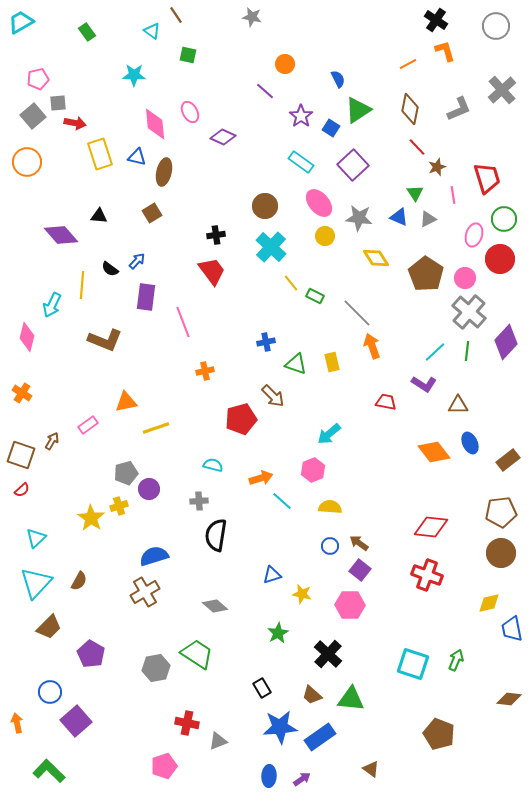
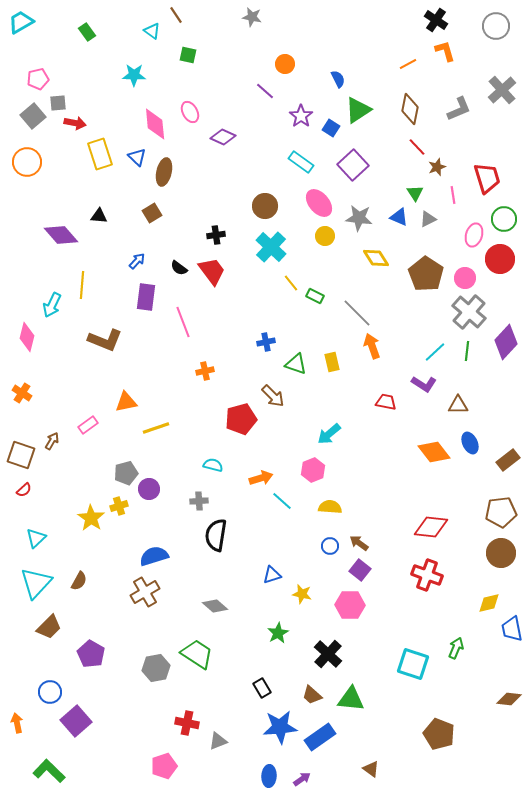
blue triangle at (137, 157): rotated 30 degrees clockwise
black semicircle at (110, 269): moved 69 px right, 1 px up
red semicircle at (22, 490): moved 2 px right
green arrow at (456, 660): moved 12 px up
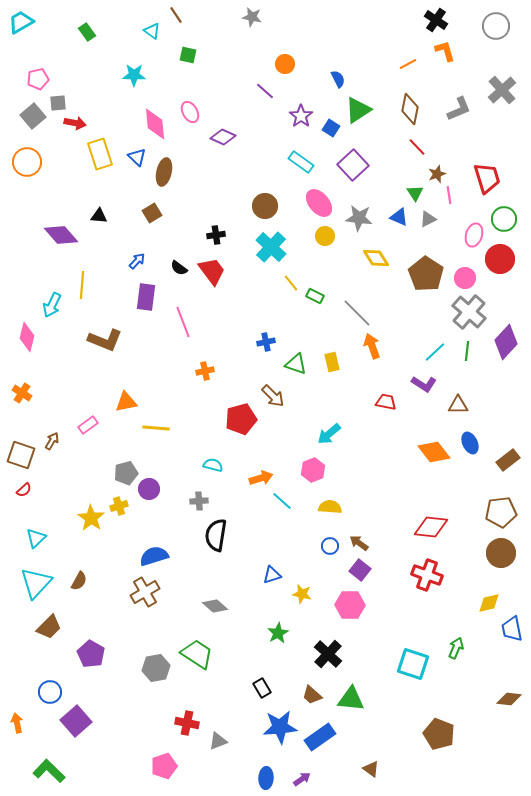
brown star at (437, 167): moved 7 px down
pink line at (453, 195): moved 4 px left
yellow line at (156, 428): rotated 24 degrees clockwise
blue ellipse at (269, 776): moved 3 px left, 2 px down
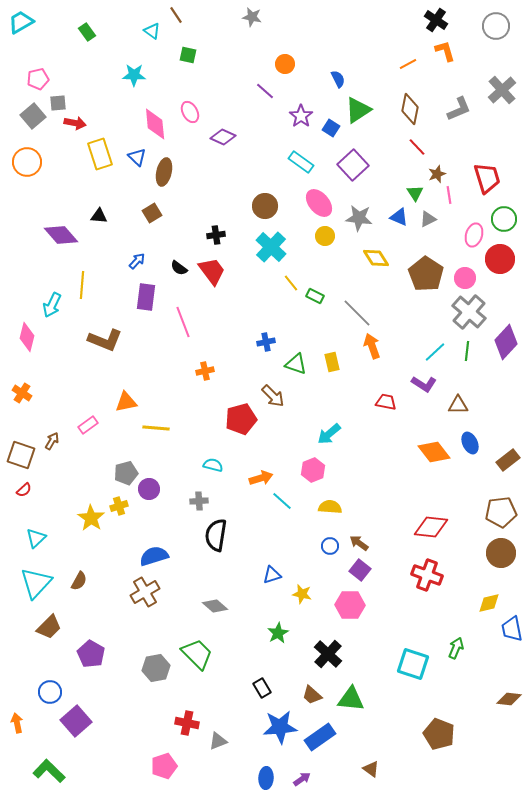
green trapezoid at (197, 654): rotated 12 degrees clockwise
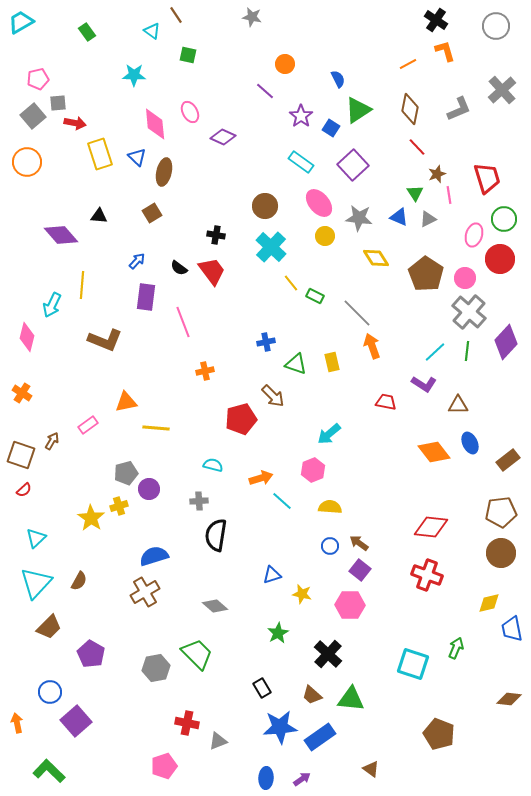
black cross at (216, 235): rotated 18 degrees clockwise
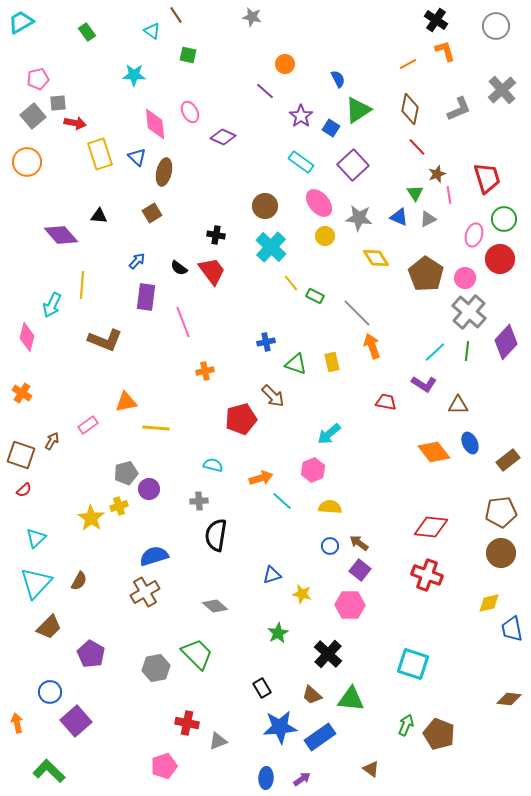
green arrow at (456, 648): moved 50 px left, 77 px down
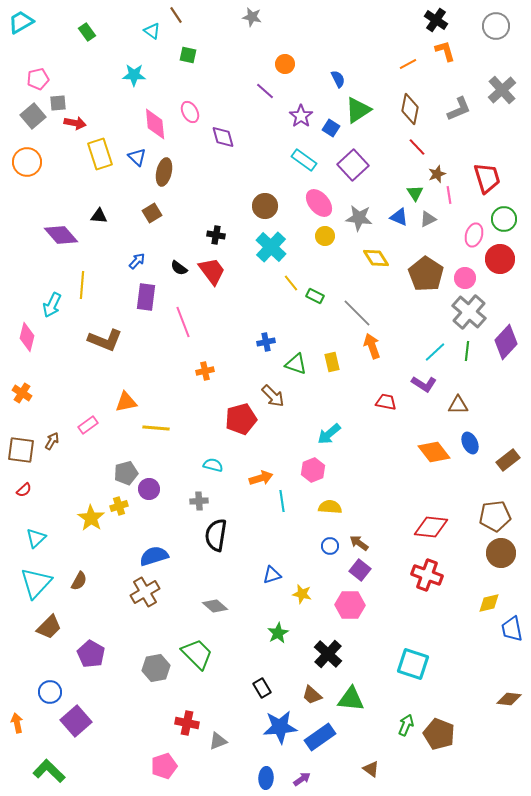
purple diamond at (223, 137): rotated 50 degrees clockwise
cyan rectangle at (301, 162): moved 3 px right, 2 px up
brown square at (21, 455): moved 5 px up; rotated 12 degrees counterclockwise
cyan line at (282, 501): rotated 40 degrees clockwise
brown pentagon at (501, 512): moved 6 px left, 4 px down
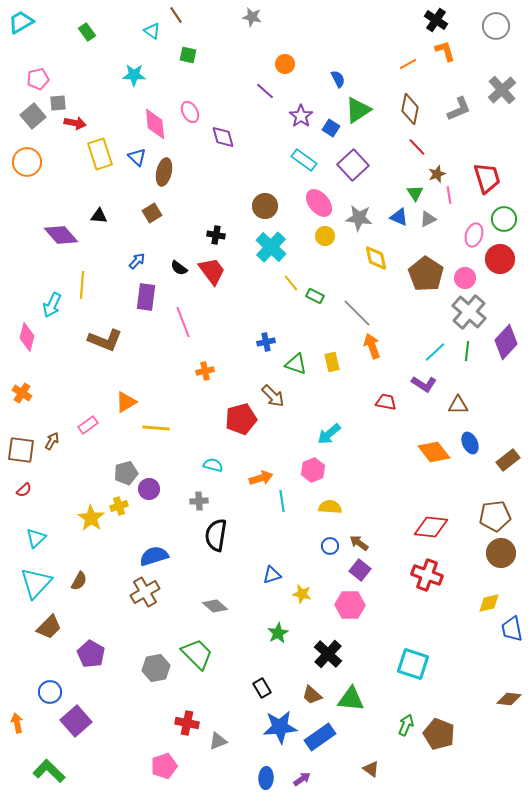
yellow diamond at (376, 258): rotated 20 degrees clockwise
orange triangle at (126, 402): rotated 20 degrees counterclockwise
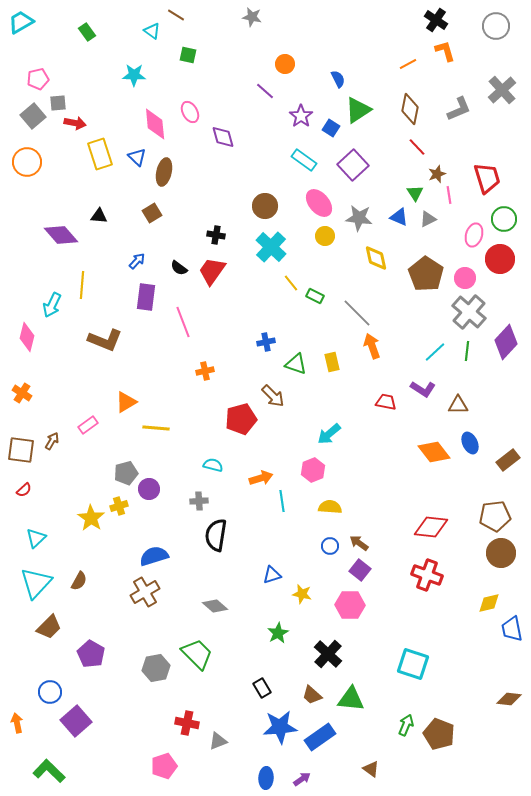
brown line at (176, 15): rotated 24 degrees counterclockwise
red trapezoid at (212, 271): rotated 108 degrees counterclockwise
purple L-shape at (424, 384): moved 1 px left, 5 px down
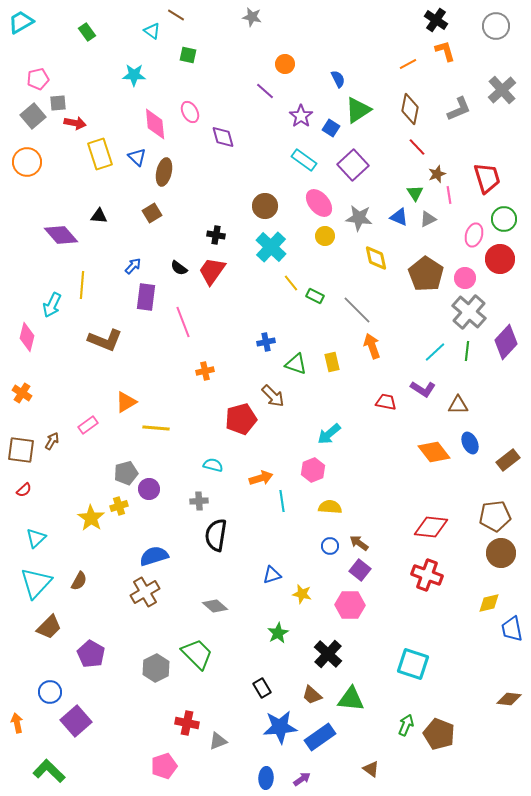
blue arrow at (137, 261): moved 4 px left, 5 px down
gray line at (357, 313): moved 3 px up
gray hexagon at (156, 668): rotated 16 degrees counterclockwise
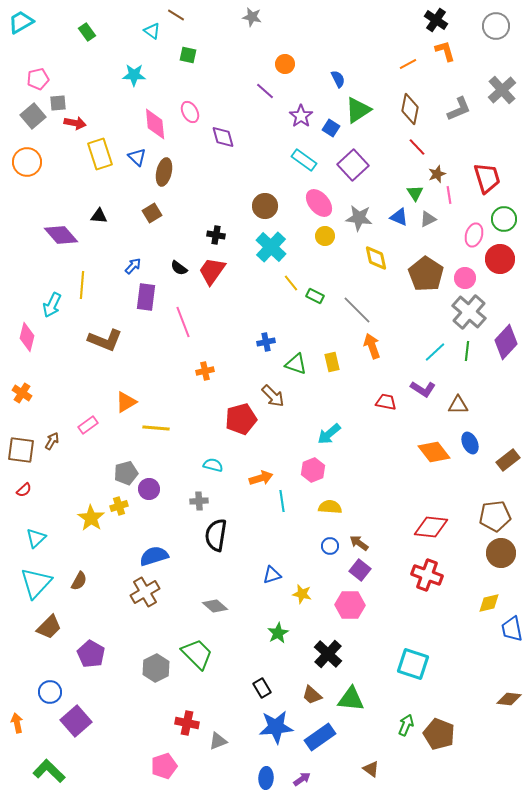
blue star at (280, 727): moved 4 px left
